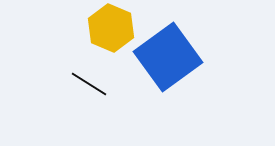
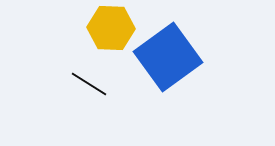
yellow hexagon: rotated 21 degrees counterclockwise
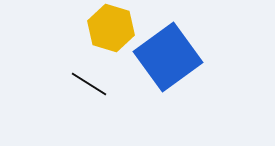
yellow hexagon: rotated 15 degrees clockwise
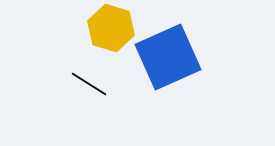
blue square: rotated 12 degrees clockwise
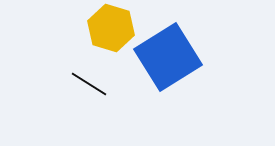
blue square: rotated 8 degrees counterclockwise
